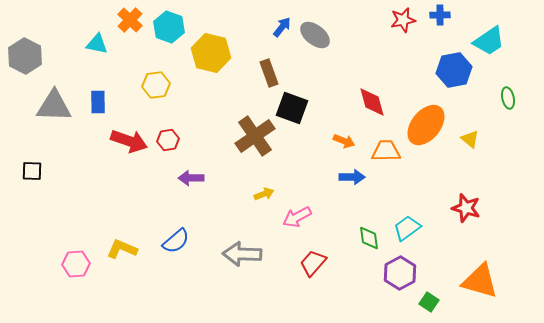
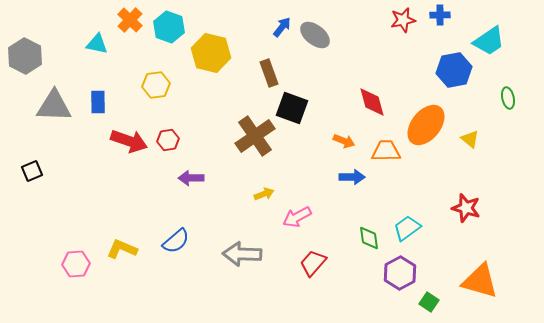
black square at (32, 171): rotated 25 degrees counterclockwise
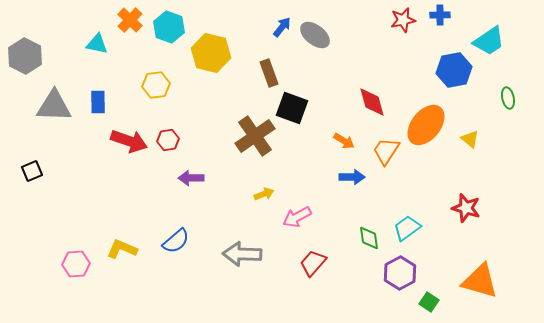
orange arrow at (344, 141): rotated 10 degrees clockwise
orange trapezoid at (386, 151): rotated 56 degrees counterclockwise
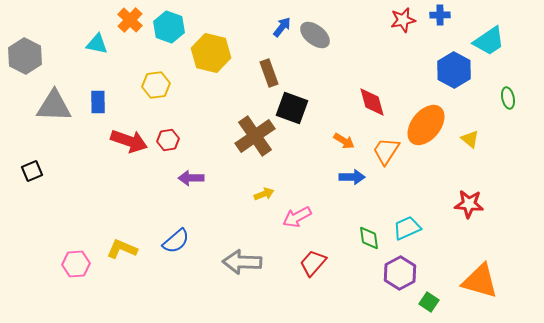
blue hexagon at (454, 70): rotated 20 degrees counterclockwise
red star at (466, 208): moved 3 px right, 4 px up; rotated 12 degrees counterclockwise
cyan trapezoid at (407, 228): rotated 12 degrees clockwise
gray arrow at (242, 254): moved 8 px down
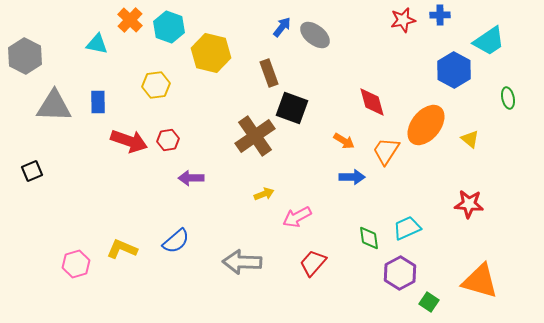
pink hexagon at (76, 264): rotated 12 degrees counterclockwise
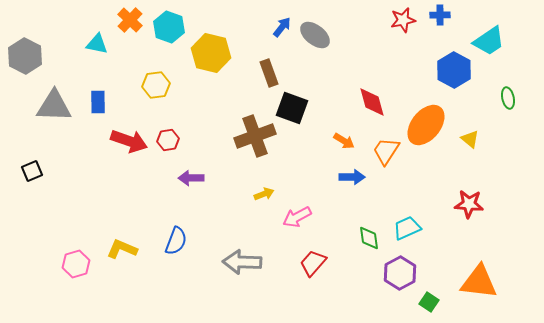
brown cross at (255, 136): rotated 15 degrees clockwise
blue semicircle at (176, 241): rotated 28 degrees counterclockwise
orange triangle at (480, 281): moved 1 px left, 1 px down; rotated 9 degrees counterclockwise
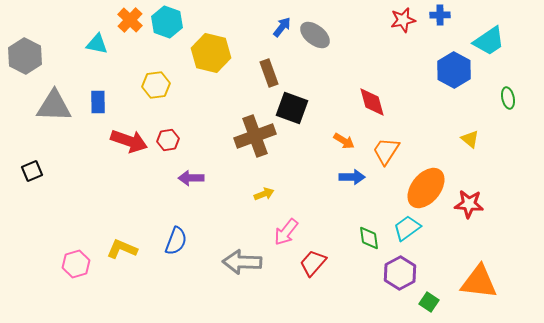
cyan hexagon at (169, 27): moved 2 px left, 5 px up
orange ellipse at (426, 125): moved 63 px down
pink arrow at (297, 217): moved 11 px left, 15 px down; rotated 24 degrees counterclockwise
cyan trapezoid at (407, 228): rotated 12 degrees counterclockwise
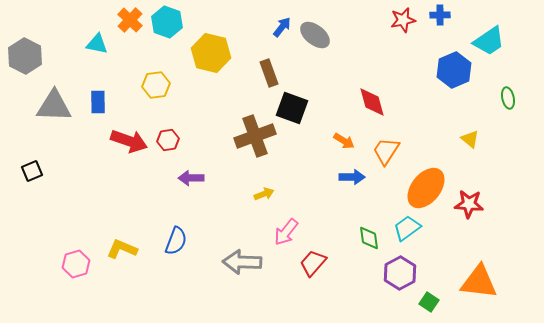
blue hexagon at (454, 70): rotated 8 degrees clockwise
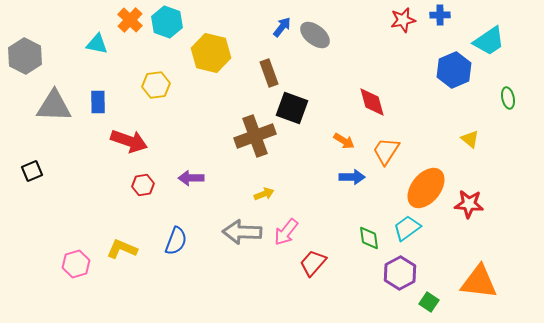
red hexagon at (168, 140): moved 25 px left, 45 px down
gray arrow at (242, 262): moved 30 px up
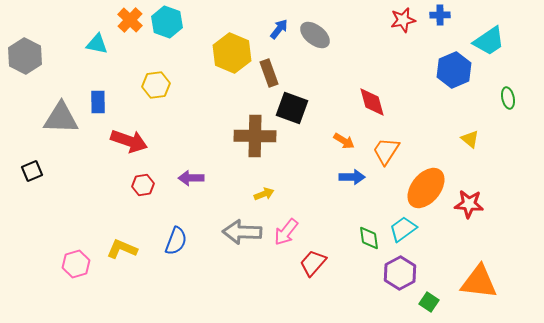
blue arrow at (282, 27): moved 3 px left, 2 px down
yellow hexagon at (211, 53): moved 21 px right; rotated 9 degrees clockwise
gray triangle at (54, 106): moved 7 px right, 12 px down
brown cross at (255, 136): rotated 21 degrees clockwise
cyan trapezoid at (407, 228): moved 4 px left, 1 px down
